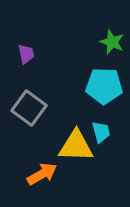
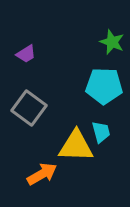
purple trapezoid: rotated 70 degrees clockwise
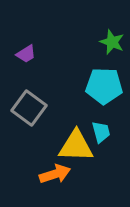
orange arrow: moved 13 px right; rotated 12 degrees clockwise
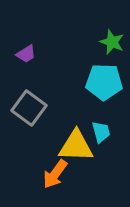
cyan pentagon: moved 4 px up
orange arrow: rotated 144 degrees clockwise
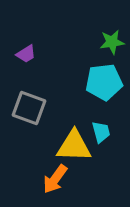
green star: rotated 30 degrees counterclockwise
cyan pentagon: rotated 9 degrees counterclockwise
gray square: rotated 16 degrees counterclockwise
yellow triangle: moved 2 px left
orange arrow: moved 5 px down
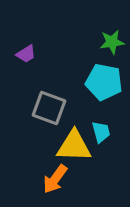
cyan pentagon: rotated 18 degrees clockwise
gray square: moved 20 px right
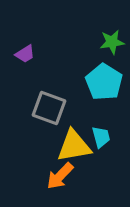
purple trapezoid: moved 1 px left
cyan pentagon: rotated 21 degrees clockwise
cyan trapezoid: moved 5 px down
yellow triangle: rotated 12 degrees counterclockwise
orange arrow: moved 5 px right, 3 px up; rotated 8 degrees clockwise
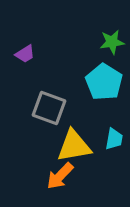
cyan trapezoid: moved 13 px right, 2 px down; rotated 25 degrees clockwise
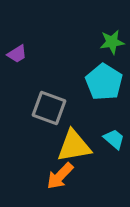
purple trapezoid: moved 8 px left
cyan trapezoid: rotated 60 degrees counterclockwise
